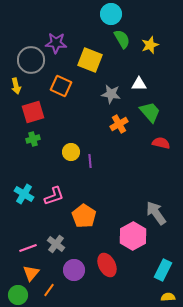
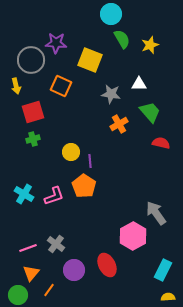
orange pentagon: moved 30 px up
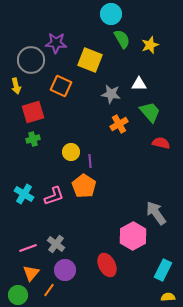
purple circle: moved 9 px left
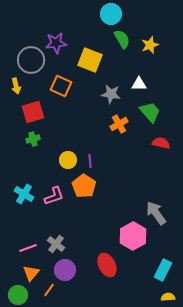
purple star: rotated 10 degrees counterclockwise
yellow circle: moved 3 px left, 8 px down
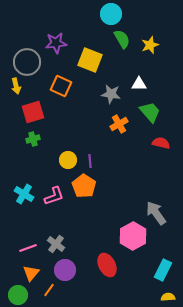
gray circle: moved 4 px left, 2 px down
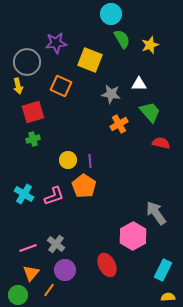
yellow arrow: moved 2 px right
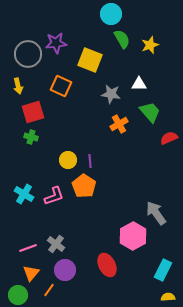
gray circle: moved 1 px right, 8 px up
green cross: moved 2 px left, 2 px up; rotated 32 degrees clockwise
red semicircle: moved 8 px right, 5 px up; rotated 36 degrees counterclockwise
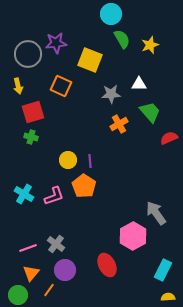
gray star: rotated 12 degrees counterclockwise
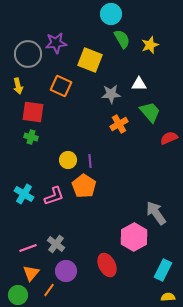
red square: rotated 25 degrees clockwise
pink hexagon: moved 1 px right, 1 px down
purple circle: moved 1 px right, 1 px down
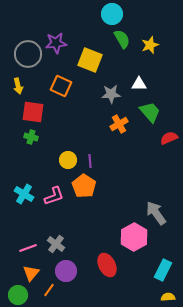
cyan circle: moved 1 px right
